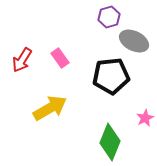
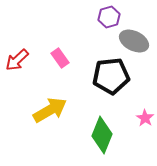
red arrow: moved 5 px left; rotated 15 degrees clockwise
yellow arrow: moved 2 px down
pink star: rotated 12 degrees counterclockwise
green diamond: moved 8 px left, 7 px up
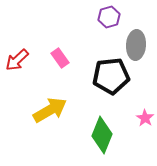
gray ellipse: moved 2 px right, 4 px down; rotated 68 degrees clockwise
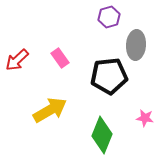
black pentagon: moved 2 px left
pink star: rotated 24 degrees counterclockwise
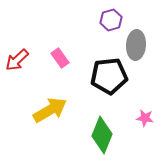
purple hexagon: moved 2 px right, 3 px down
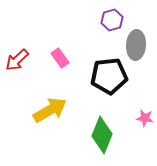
purple hexagon: moved 1 px right
